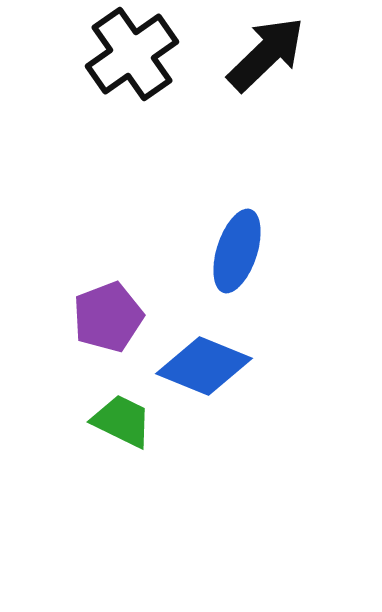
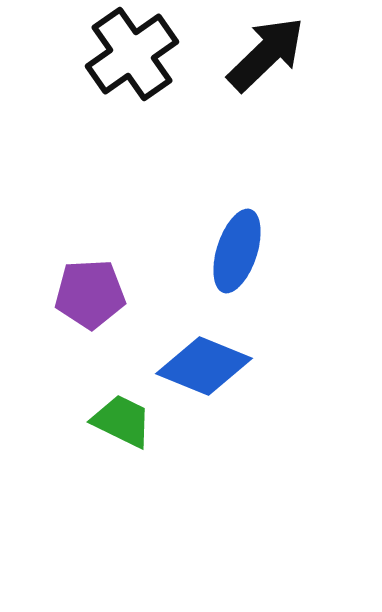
purple pentagon: moved 18 px left, 23 px up; rotated 18 degrees clockwise
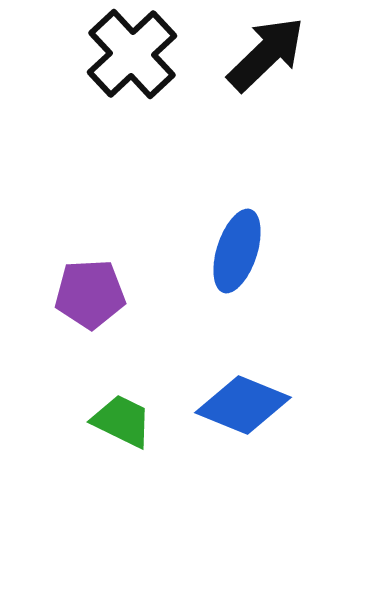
black cross: rotated 8 degrees counterclockwise
blue diamond: moved 39 px right, 39 px down
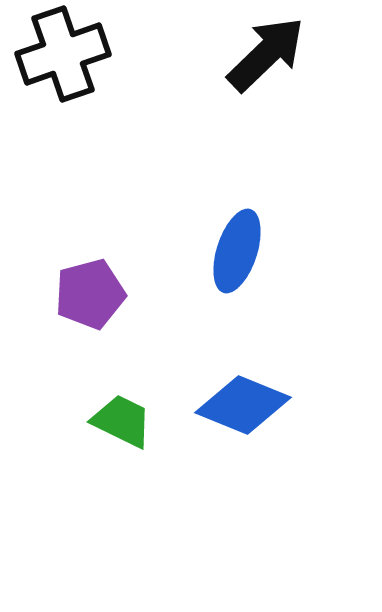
black cross: moved 69 px left; rotated 24 degrees clockwise
purple pentagon: rotated 12 degrees counterclockwise
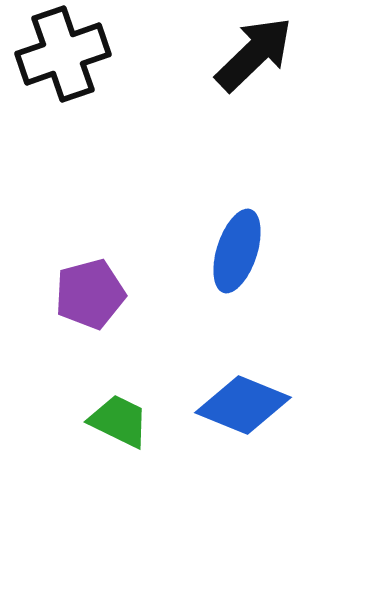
black arrow: moved 12 px left
green trapezoid: moved 3 px left
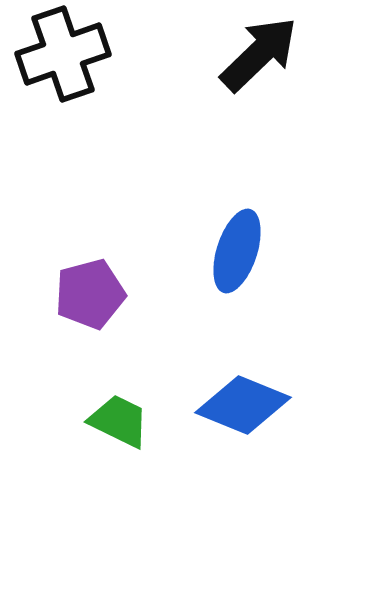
black arrow: moved 5 px right
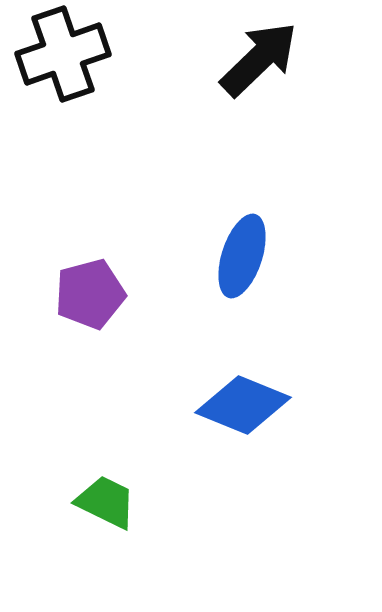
black arrow: moved 5 px down
blue ellipse: moved 5 px right, 5 px down
green trapezoid: moved 13 px left, 81 px down
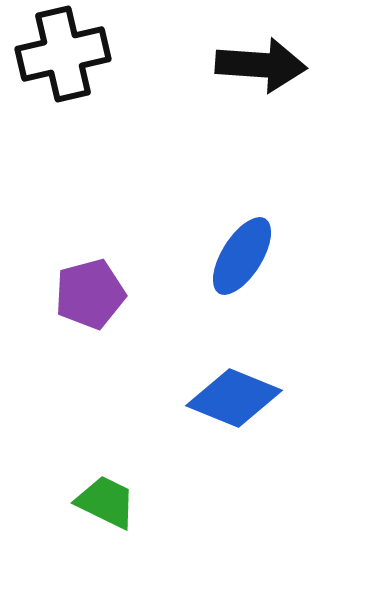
black cross: rotated 6 degrees clockwise
black arrow: moved 2 px right, 6 px down; rotated 48 degrees clockwise
blue ellipse: rotated 14 degrees clockwise
blue diamond: moved 9 px left, 7 px up
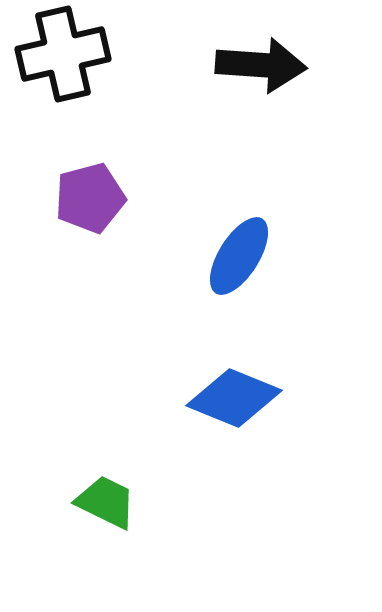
blue ellipse: moved 3 px left
purple pentagon: moved 96 px up
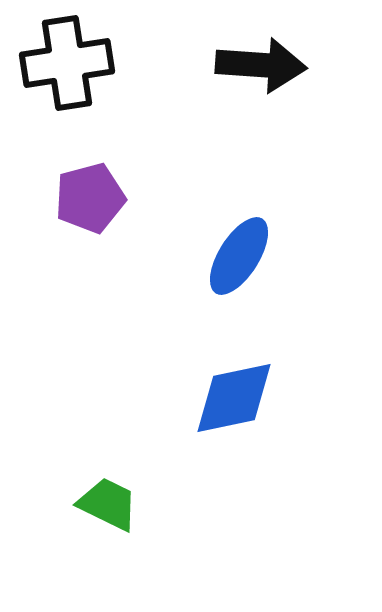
black cross: moved 4 px right, 9 px down; rotated 4 degrees clockwise
blue diamond: rotated 34 degrees counterclockwise
green trapezoid: moved 2 px right, 2 px down
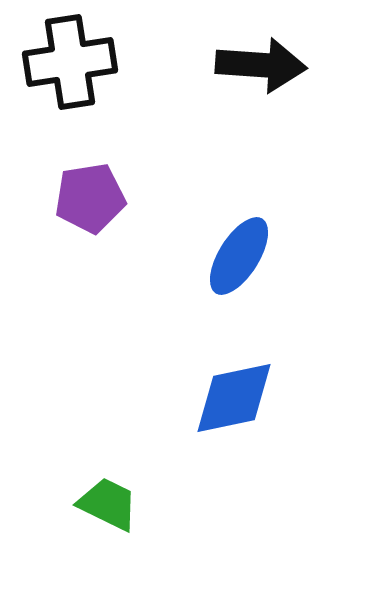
black cross: moved 3 px right, 1 px up
purple pentagon: rotated 6 degrees clockwise
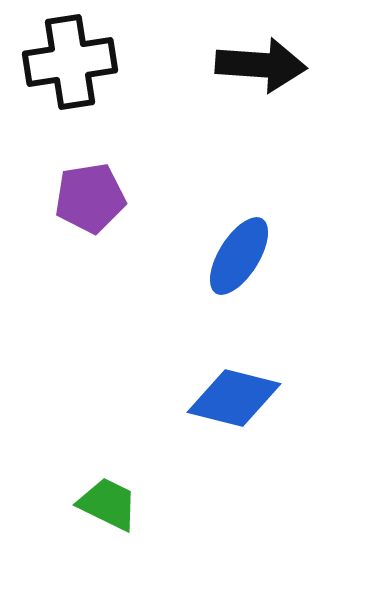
blue diamond: rotated 26 degrees clockwise
